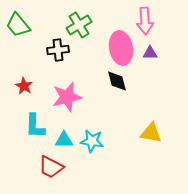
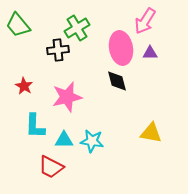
pink arrow: rotated 36 degrees clockwise
green cross: moved 2 px left, 3 px down
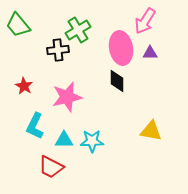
green cross: moved 1 px right, 2 px down
black diamond: rotated 15 degrees clockwise
cyan L-shape: rotated 24 degrees clockwise
yellow triangle: moved 2 px up
cyan star: rotated 10 degrees counterclockwise
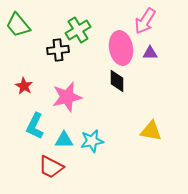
cyan star: rotated 10 degrees counterclockwise
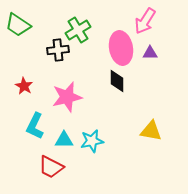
green trapezoid: rotated 16 degrees counterclockwise
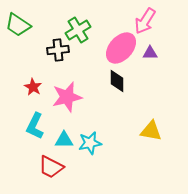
pink ellipse: rotated 52 degrees clockwise
red star: moved 9 px right, 1 px down
cyan star: moved 2 px left, 2 px down
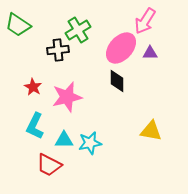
red trapezoid: moved 2 px left, 2 px up
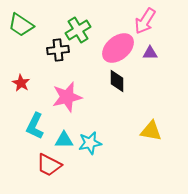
green trapezoid: moved 3 px right
pink ellipse: moved 3 px left; rotated 8 degrees clockwise
red star: moved 12 px left, 4 px up
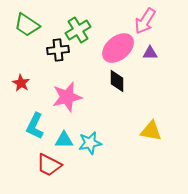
green trapezoid: moved 6 px right
